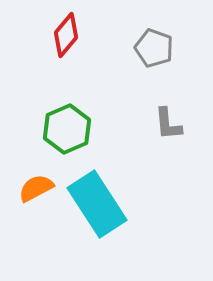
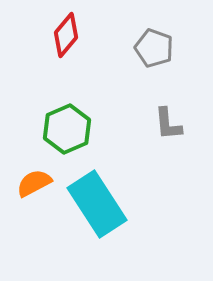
orange semicircle: moved 2 px left, 5 px up
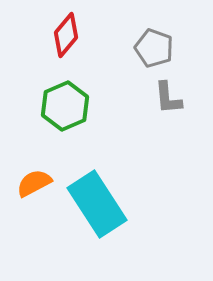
gray L-shape: moved 26 px up
green hexagon: moved 2 px left, 23 px up
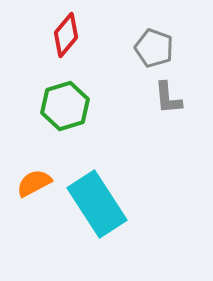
green hexagon: rotated 6 degrees clockwise
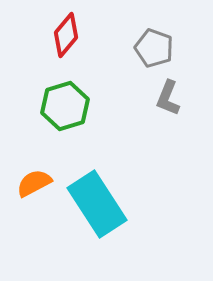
gray L-shape: rotated 27 degrees clockwise
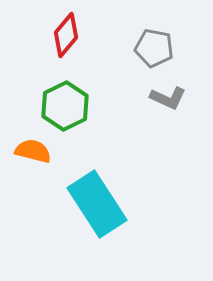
gray pentagon: rotated 9 degrees counterclockwise
gray L-shape: rotated 87 degrees counterclockwise
green hexagon: rotated 9 degrees counterclockwise
orange semicircle: moved 1 px left, 32 px up; rotated 42 degrees clockwise
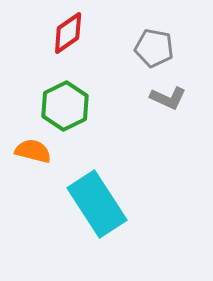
red diamond: moved 2 px right, 2 px up; rotated 15 degrees clockwise
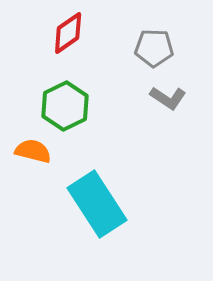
gray pentagon: rotated 9 degrees counterclockwise
gray L-shape: rotated 9 degrees clockwise
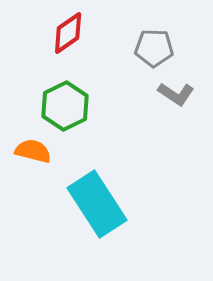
gray L-shape: moved 8 px right, 4 px up
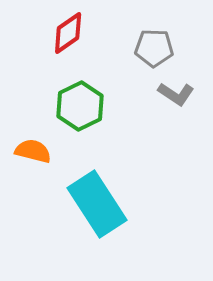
green hexagon: moved 15 px right
